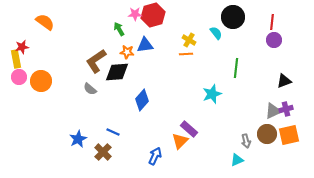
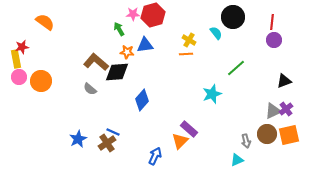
pink star: moved 2 px left
brown L-shape: moved 1 px down; rotated 75 degrees clockwise
green line: rotated 42 degrees clockwise
purple cross: rotated 24 degrees counterclockwise
brown cross: moved 4 px right, 9 px up; rotated 12 degrees clockwise
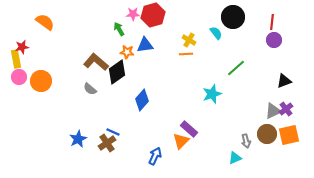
black diamond: rotated 30 degrees counterclockwise
orange triangle: moved 1 px right
cyan triangle: moved 2 px left, 2 px up
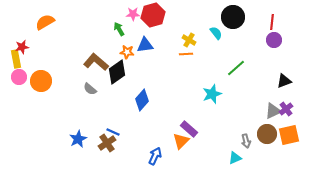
orange semicircle: rotated 66 degrees counterclockwise
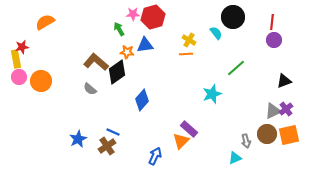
red hexagon: moved 2 px down
brown cross: moved 3 px down
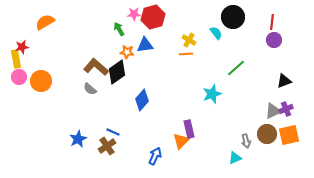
pink star: moved 1 px right
brown L-shape: moved 5 px down
purple cross: rotated 16 degrees clockwise
purple rectangle: rotated 36 degrees clockwise
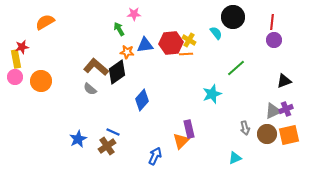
red hexagon: moved 18 px right, 26 px down; rotated 10 degrees clockwise
pink circle: moved 4 px left
gray arrow: moved 1 px left, 13 px up
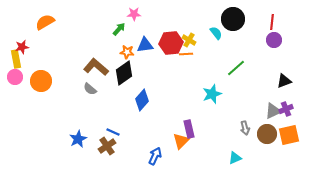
black circle: moved 2 px down
green arrow: rotated 72 degrees clockwise
black diamond: moved 7 px right, 1 px down
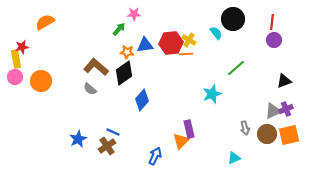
cyan triangle: moved 1 px left
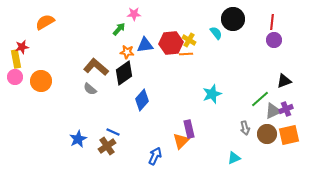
green line: moved 24 px right, 31 px down
